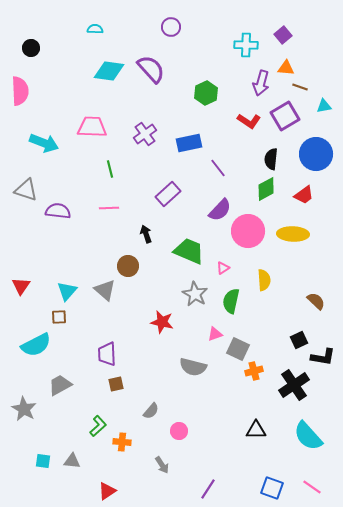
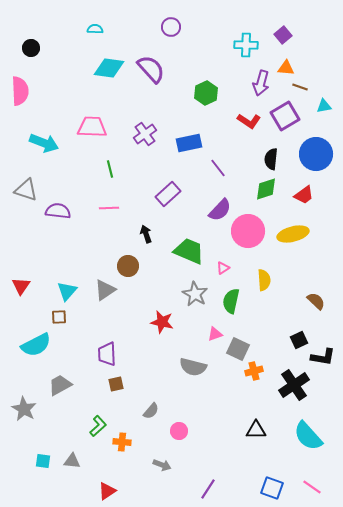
cyan diamond at (109, 71): moved 3 px up
green diamond at (266, 189): rotated 10 degrees clockwise
yellow ellipse at (293, 234): rotated 16 degrees counterclockwise
gray triangle at (105, 290): rotated 45 degrees clockwise
gray arrow at (162, 465): rotated 36 degrees counterclockwise
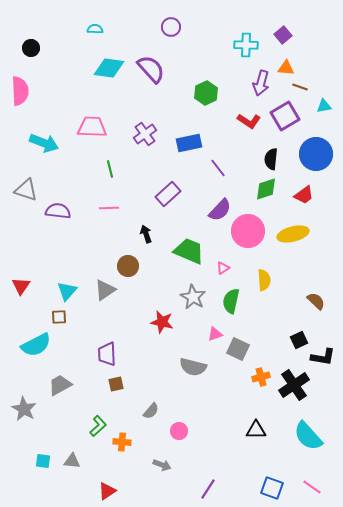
gray star at (195, 294): moved 2 px left, 3 px down
orange cross at (254, 371): moved 7 px right, 6 px down
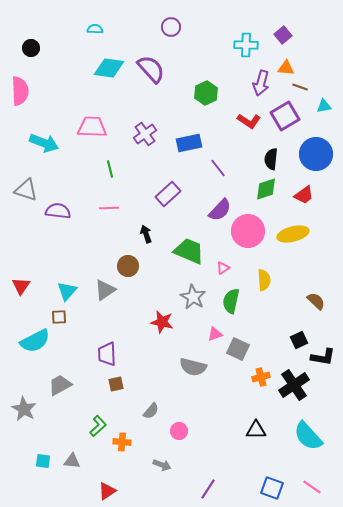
cyan semicircle at (36, 345): moved 1 px left, 4 px up
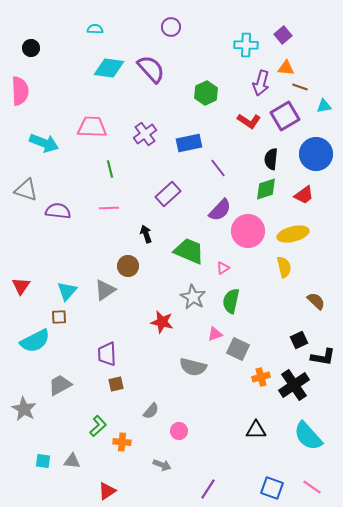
yellow semicircle at (264, 280): moved 20 px right, 13 px up; rotated 10 degrees counterclockwise
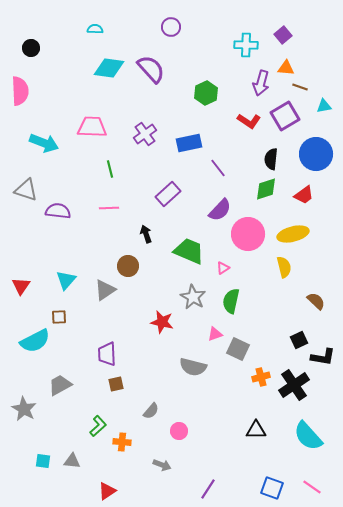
pink circle at (248, 231): moved 3 px down
cyan triangle at (67, 291): moved 1 px left, 11 px up
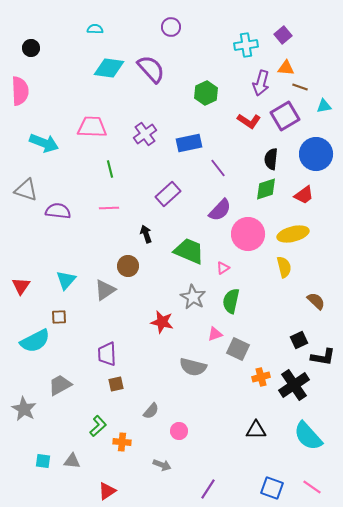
cyan cross at (246, 45): rotated 10 degrees counterclockwise
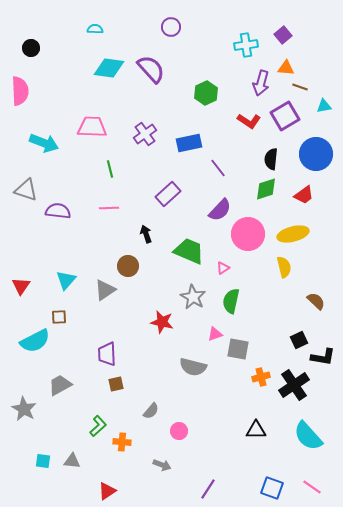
gray square at (238, 349): rotated 15 degrees counterclockwise
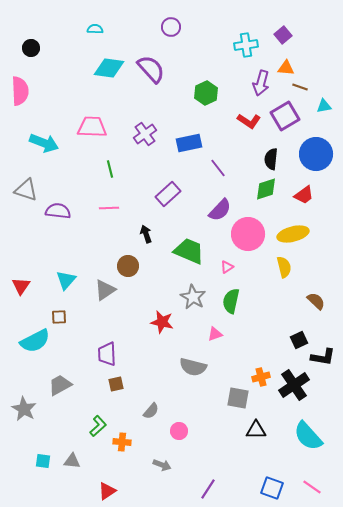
pink triangle at (223, 268): moved 4 px right, 1 px up
gray square at (238, 349): moved 49 px down
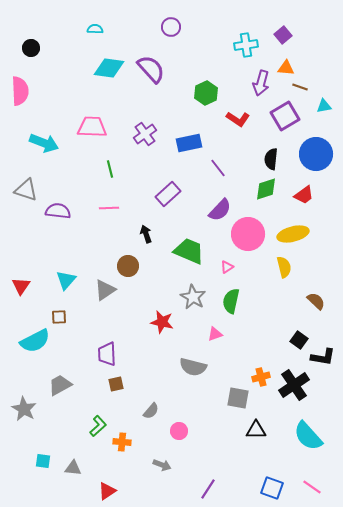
red L-shape at (249, 121): moved 11 px left, 2 px up
black square at (299, 340): rotated 30 degrees counterclockwise
gray triangle at (72, 461): moved 1 px right, 7 px down
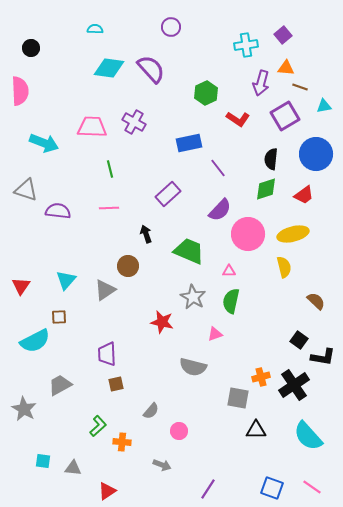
purple cross at (145, 134): moved 11 px left, 12 px up; rotated 25 degrees counterclockwise
pink triangle at (227, 267): moved 2 px right, 4 px down; rotated 32 degrees clockwise
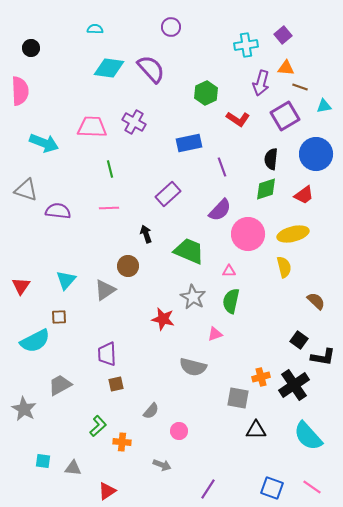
purple line at (218, 168): moved 4 px right, 1 px up; rotated 18 degrees clockwise
red star at (162, 322): moved 1 px right, 3 px up
